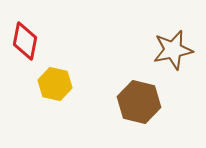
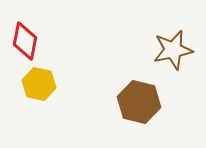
yellow hexagon: moved 16 px left
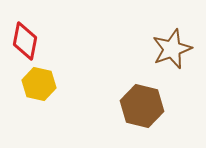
brown star: moved 1 px left, 1 px up; rotated 9 degrees counterclockwise
brown hexagon: moved 3 px right, 4 px down
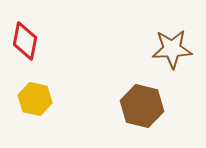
brown star: rotated 18 degrees clockwise
yellow hexagon: moved 4 px left, 15 px down
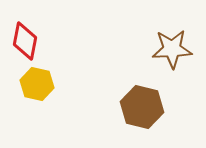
yellow hexagon: moved 2 px right, 15 px up
brown hexagon: moved 1 px down
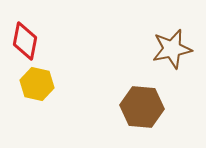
brown star: rotated 9 degrees counterclockwise
brown hexagon: rotated 9 degrees counterclockwise
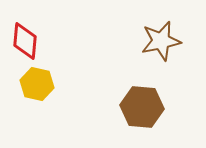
red diamond: rotated 6 degrees counterclockwise
brown star: moved 11 px left, 8 px up
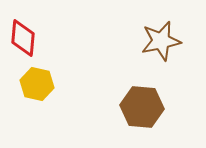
red diamond: moved 2 px left, 3 px up
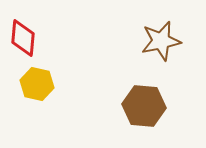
brown hexagon: moved 2 px right, 1 px up
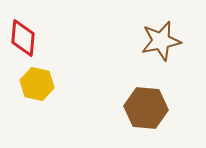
brown hexagon: moved 2 px right, 2 px down
